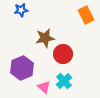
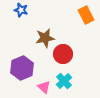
blue star: rotated 24 degrees clockwise
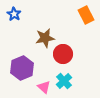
blue star: moved 7 px left, 4 px down; rotated 16 degrees clockwise
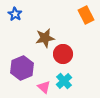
blue star: moved 1 px right
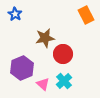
pink triangle: moved 1 px left, 3 px up
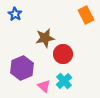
pink triangle: moved 1 px right, 2 px down
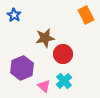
blue star: moved 1 px left, 1 px down
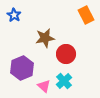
red circle: moved 3 px right
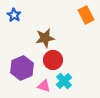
red circle: moved 13 px left, 6 px down
pink triangle: rotated 24 degrees counterclockwise
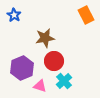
red circle: moved 1 px right, 1 px down
pink triangle: moved 4 px left
